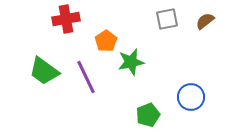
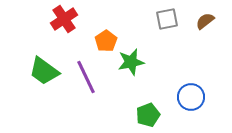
red cross: moved 2 px left; rotated 24 degrees counterclockwise
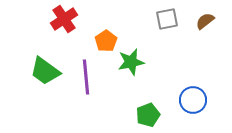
green trapezoid: moved 1 px right
purple line: rotated 20 degrees clockwise
blue circle: moved 2 px right, 3 px down
